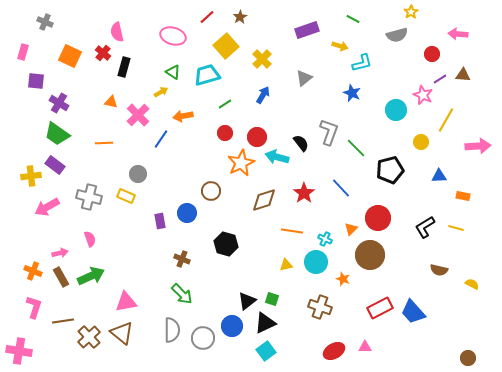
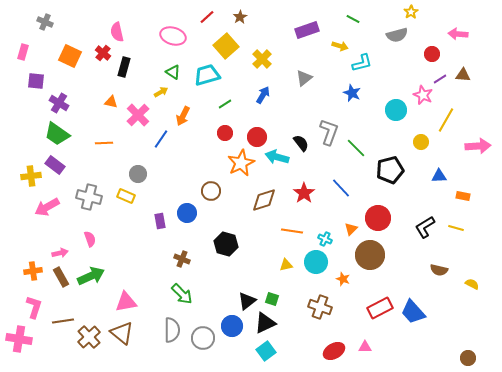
orange arrow at (183, 116): rotated 54 degrees counterclockwise
orange cross at (33, 271): rotated 30 degrees counterclockwise
pink cross at (19, 351): moved 12 px up
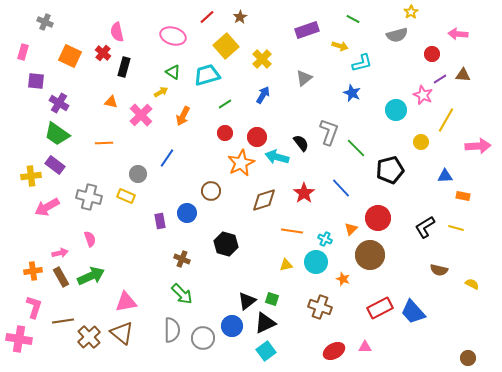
pink cross at (138, 115): moved 3 px right
blue line at (161, 139): moved 6 px right, 19 px down
blue triangle at (439, 176): moved 6 px right
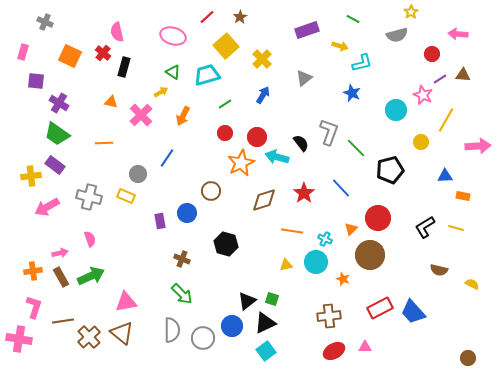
brown cross at (320, 307): moved 9 px right, 9 px down; rotated 25 degrees counterclockwise
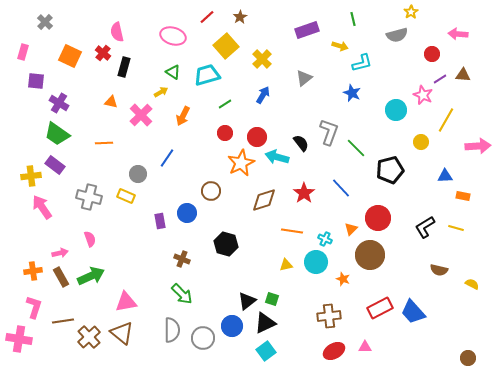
green line at (353, 19): rotated 48 degrees clockwise
gray cross at (45, 22): rotated 21 degrees clockwise
pink arrow at (47, 207): moved 5 px left; rotated 85 degrees clockwise
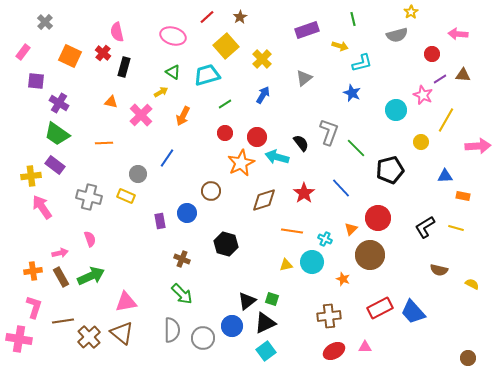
pink rectangle at (23, 52): rotated 21 degrees clockwise
cyan circle at (316, 262): moved 4 px left
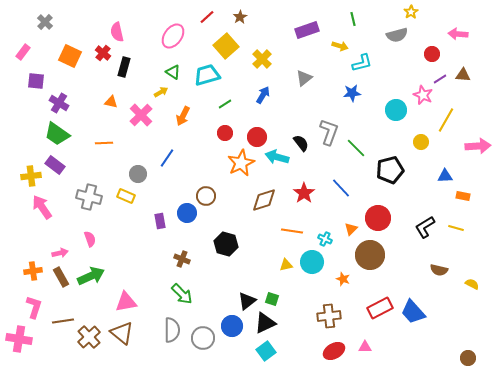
pink ellipse at (173, 36): rotated 70 degrees counterclockwise
blue star at (352, 93): rotated 30 degrees counterclockwise
brown circle at (211, 191): moved 5 px left, 5 px down
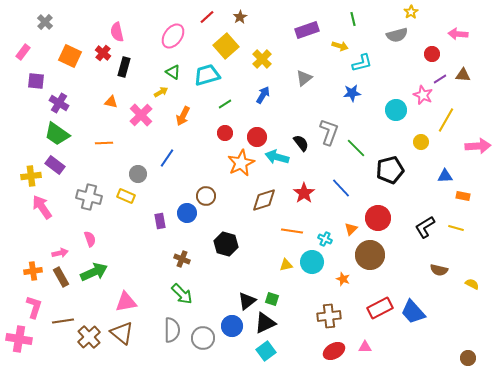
green arrow at (91, 276): moved 3 px right, 4 px up
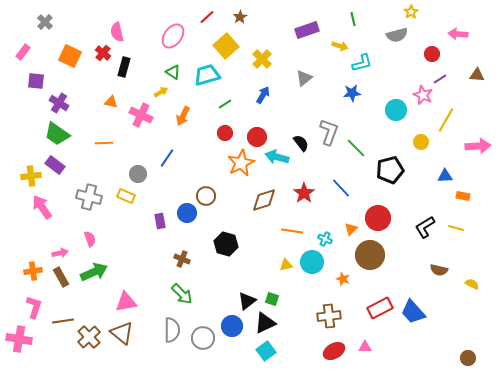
brown triangle at (463, 75): moved 14 px right
pink cross at (141, 115): rotated 20 degrees counterclockwise
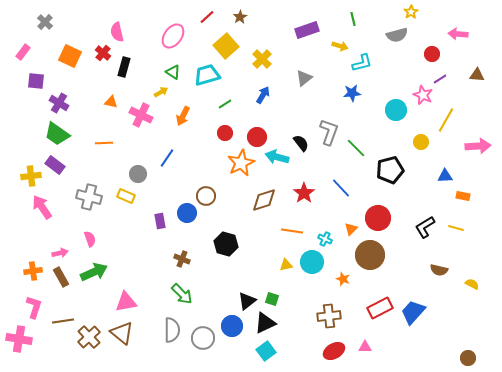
blue trapezoid at (413, 312): rotated 84 degrees clockwise
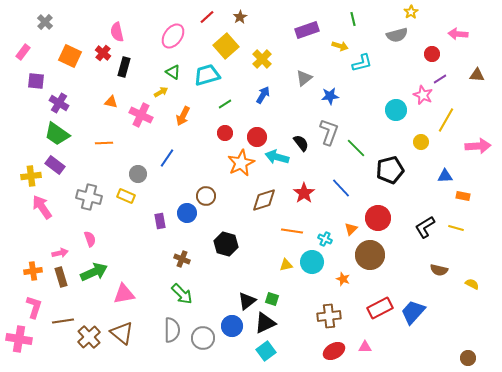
blue star at (352, 93): moved 22 px left, 3 px down
brown rectangle at (61, 277): rotated 12 degrees clockwise
pink triangle at (126, 302): moved 2 px left, 8 px up
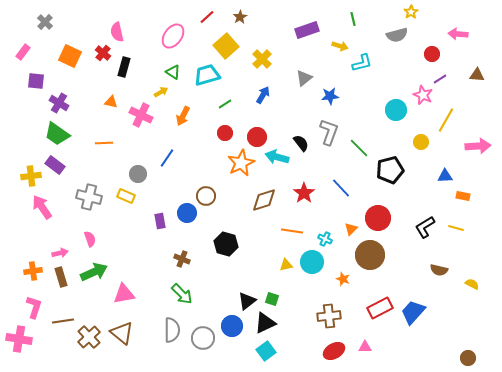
green line at (356, 148): moved 3 px right
